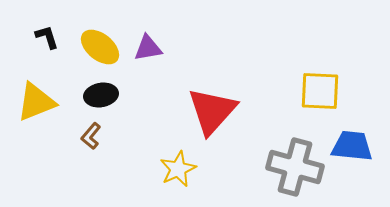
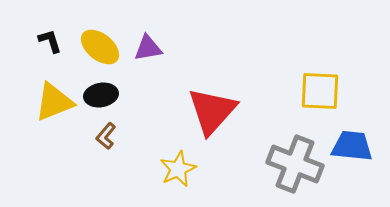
black L-shape: moved 3 px right, 4 px down
yellow triangle: moved 18 px right
brown L-shape: moved 15 px right
gray cross: moved 3 px up; rotated 6 degrees clockwise
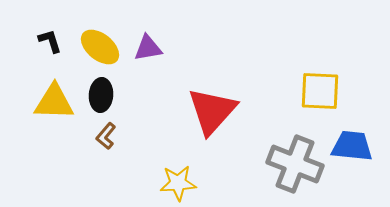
black ellipse: rotated 76 degrees counterclockwise
yellow triangle: rotated 24 degrees clockwise
yellow star: moved 14 px down; rotated 21 degrees clockwise
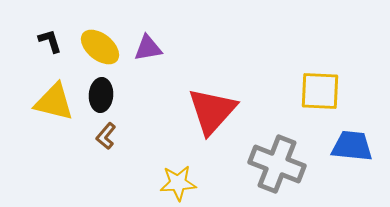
yellow triangle: rotated 12 degrees clockwise
gray cross: moved 18 px left
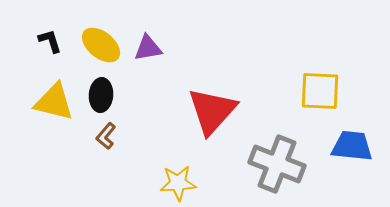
yellow ellipse: moved 1 px right, 2 px up
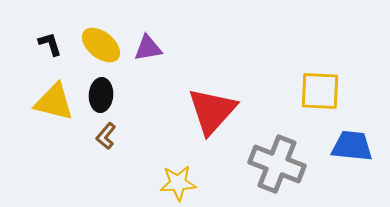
black L-shape: moved 3 px down
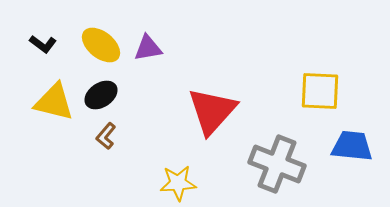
black L-shape: moved 7 px left; rotated 144 degrees clockwise
black ellipse: rotated 52 degrees clockwise
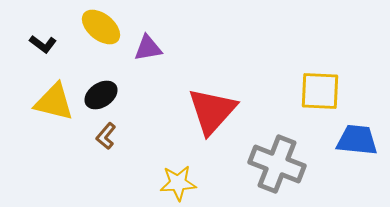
yellow ellipse: moved 18 px up
blue trapezoid: moved 5 px right, 6 px up
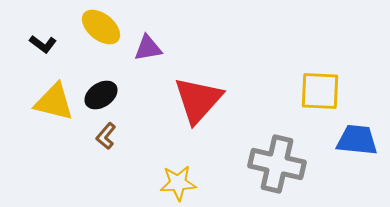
red triangle: moved 14 px left, 11 px up
gray cross: rotated 8 degrees counterclockwise
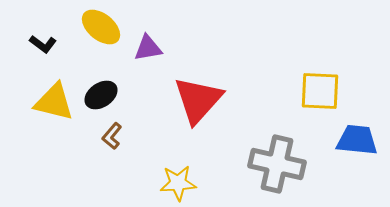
brown L-shape: moved 6 px right
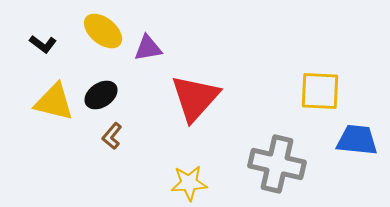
yellow ellipse: moved 2 px right, 4 px down
red triangle: moved 3 px left, 2 px up
yellow star: moved 11 px right
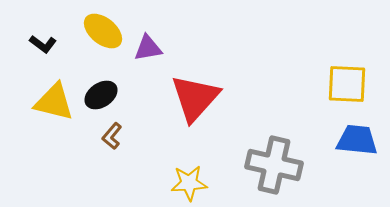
yellow square: moved 27 px right, 7 px up
gray cross: moved 3 px left, 1 px down
